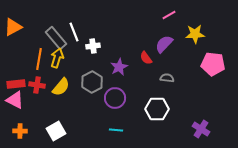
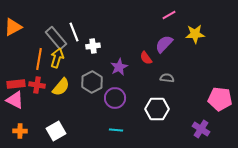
pink pentagon: moved 7 px right, 35 px down
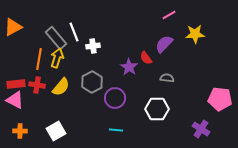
purple star: moved 10 px right; rotated 12 degrees counterclockwise
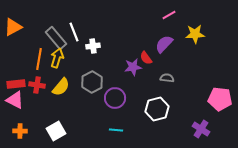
purple star: moved 4 px right; rotated 30 degrees clockwise
white hexagon: rotated 15 degrees counterclockwise
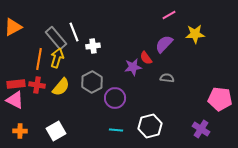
white hexagon: moved 7 px left, 17 px down
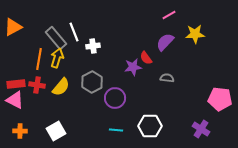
purple semicircle: moved 1 px right, 2 px up
white hexagon: rotated 15 degrees clockwise
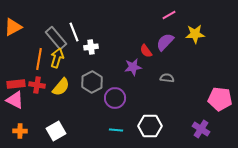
white cross: moved 2 px left, 1 px down
red semicircle: moved 7 px up
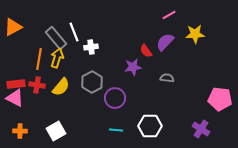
pink triangle: moved 2 px up
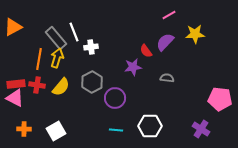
orange cross: moved 4 px right, 2 px up
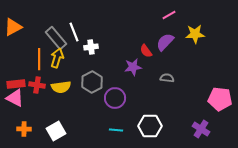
orange line: rotated 10 degrees counterclockwise
yellow semicircle: rotated 42 degrees clockwise
